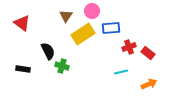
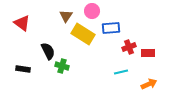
yellow rectangle: rotated 65 degrees clockwise
red rectangle: rotated 40 degrees counterclockwise
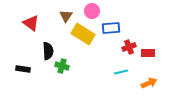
red triangle: moved 9 px right
black semicircle: rotated 24 degrees clockwise
orange arrow: moved 1 px up
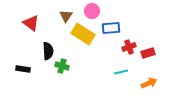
red rectangle: rotated 16 degrees counterclockwise
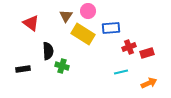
pink circle: moved 4 px left
red rectangle: moved 1 px left
black rectangle: rotated 16 degrees counterclockwise
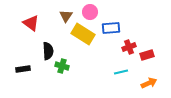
pink circle: moved 2 px right, 1 px down
red rectangle: moved 2 px down
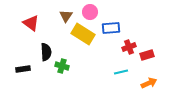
black semicircle: moved 2 px left, 1 px down
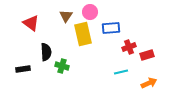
yellow rectangle: rotated 45 degrees clockwise
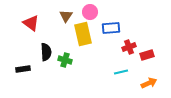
green cross: moved 3 px right, 6 px up
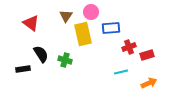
pink circle: moved 1 px right
black semicircle: moved 5 px left, 2 px down; rotated 30 degrees counterclockwise
